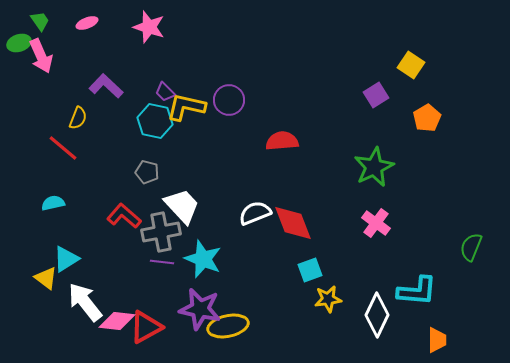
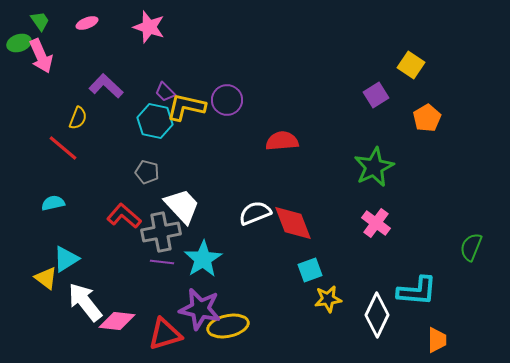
purple circle: moved 2 px left
cyan star: rotated 18 degrees clockwise
red triangle: moved 19 px right, 7 px down; rotated 12 degrees clockwise
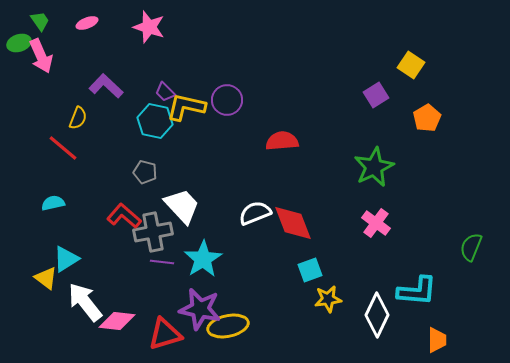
gray pentagon: moved 2 px left
gray cross: moved 8 px left
